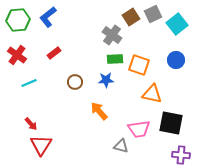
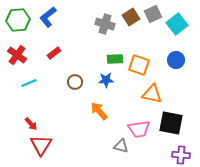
gray cross: moved 7 px left, 11 px up; rotated 18 degrees counterclockwise
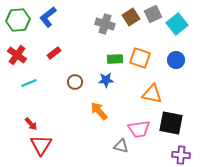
orange square: moved 1 px right, 7 px up
